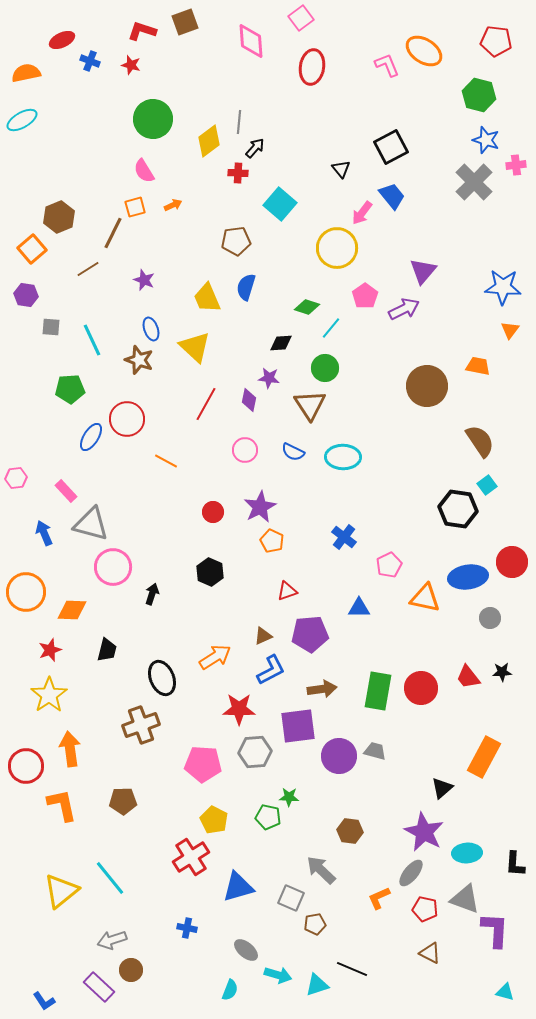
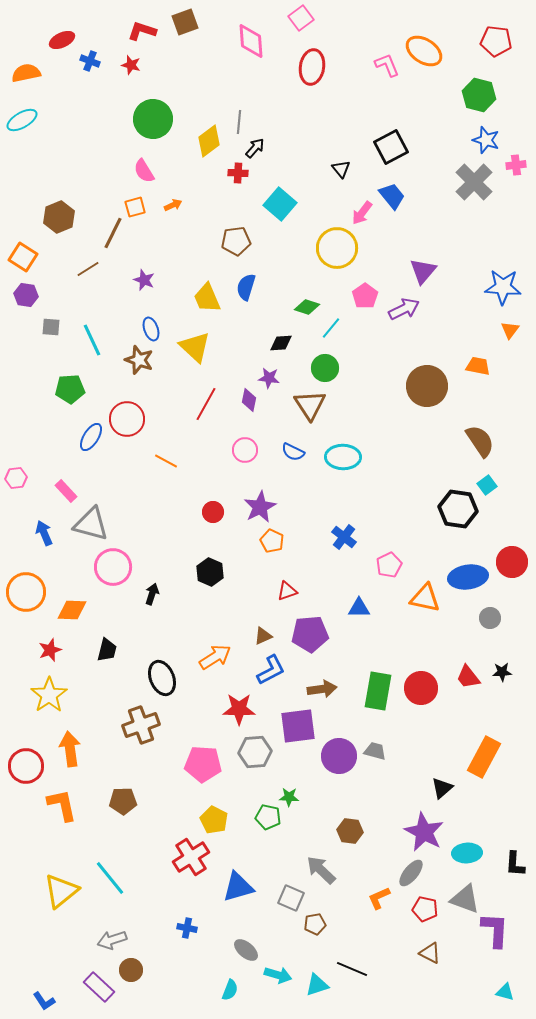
orange square at (32, 249): moved 9 px left, 8 px down; rotated 16 degrees counterclockwise
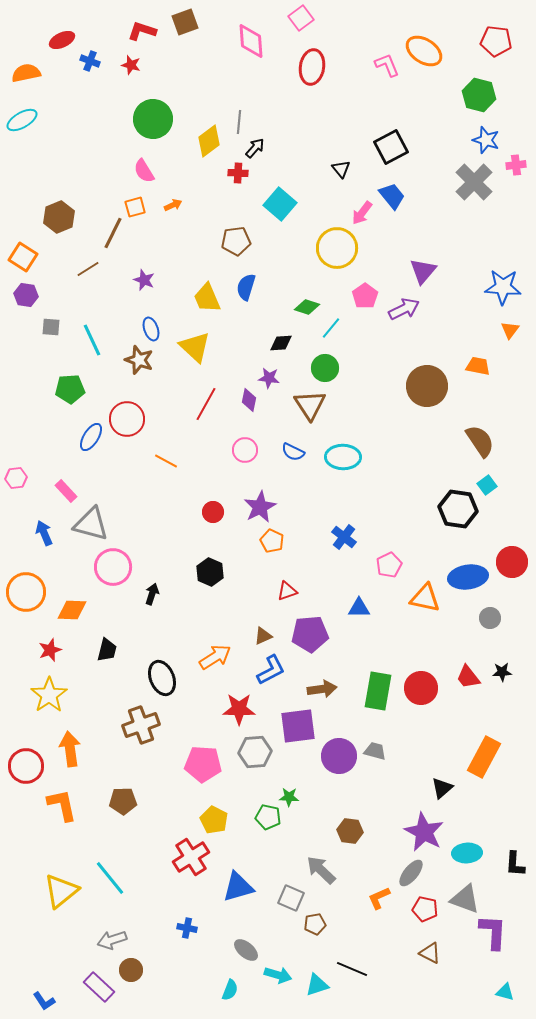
purple L-shape at (495, 930): moved 2 px left, 2 px down
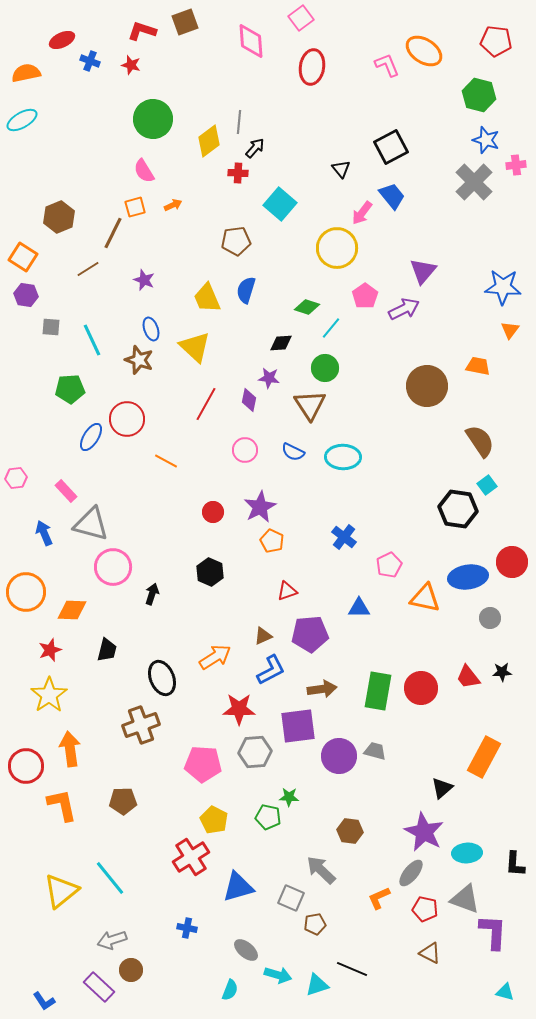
blue semicircle at (246, 287): moved 3 px down
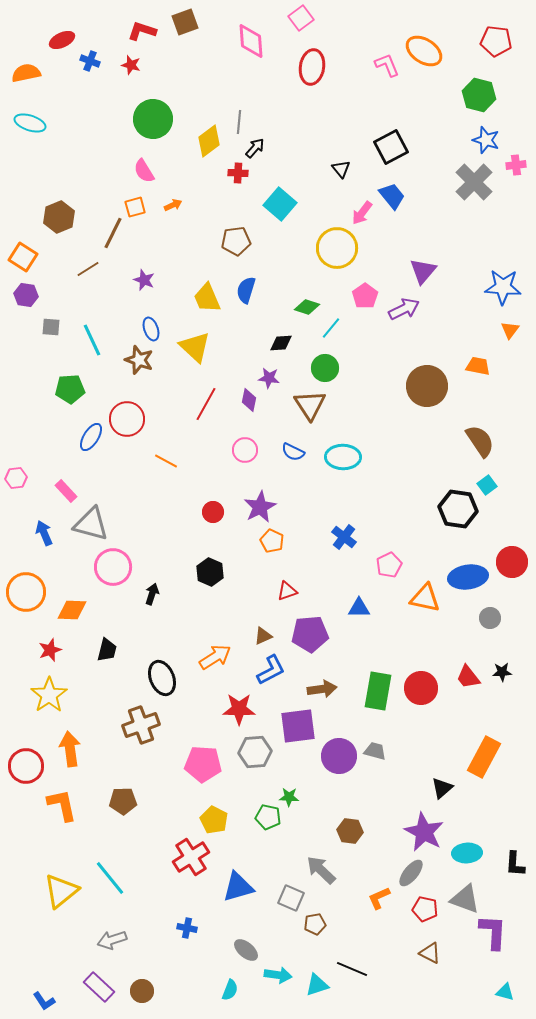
cyan ellipse at (22, 120): moved 8 px right, 3 px down; rotated 48 degrees clockwise
brown circle at (131, 970): moved 11 px right, 21 px down
cyan arrow at (278, 975): rotated 8 degrees counterclockwise
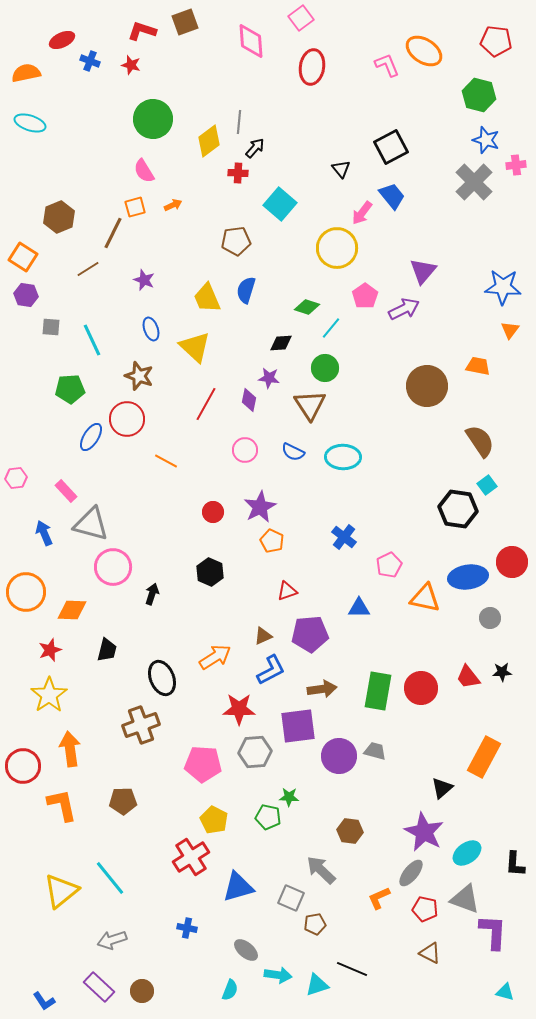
brown star at (139, 360): moved 16 px down
red circle at (26, 766): moved 3 px left
cyan ellipse at (467, 853): rotated 32 degrees counterclockwise
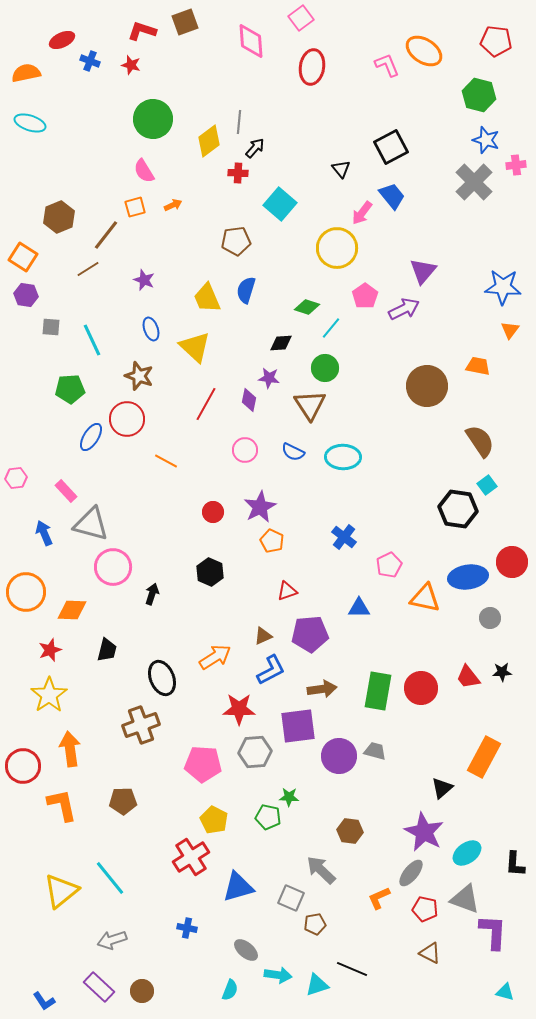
brown line at (113, 233): moved 7 px left, 2 px down; rotated 12 degrees clockwise
